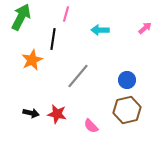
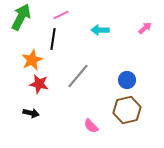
pink line: moved 5 px left, 1 px down; rotated 49 degrees clockwise
red star: moved 18 px left, 30 px up
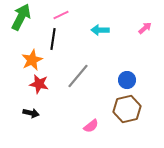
brown hexagon: moved 1 px up
pink semicircle: rotated 84 degrees counterclockwise
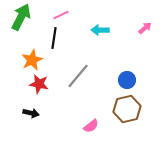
black line: moved 1 px right, 1 px up
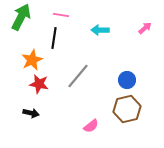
pink line: rotated 35 degrees clockwise
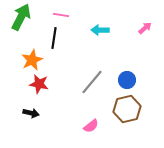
gray line: moved 14 px right, 6 px down
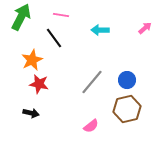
black line: rotated 45 degrees counterclockwise
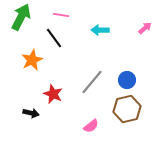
red star: moved 14 px right, 10 px down; rotated 12 degrees clockwise
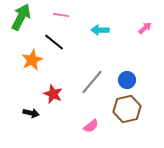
black line: moved 4 px down; rotated 15 degrees counterclockwise
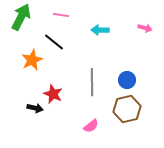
pink arrow: rotated 56 degrees clockwise
gray line: rotated 40 degrees counterclockwise
black arrow: moved 4 px right, 5 px up
